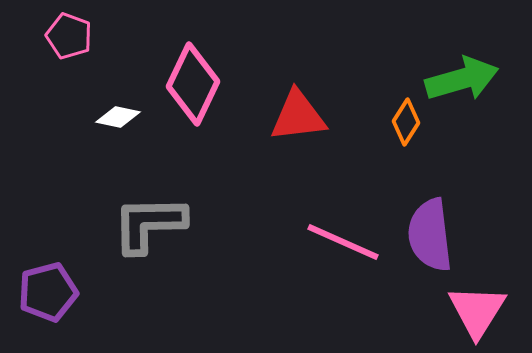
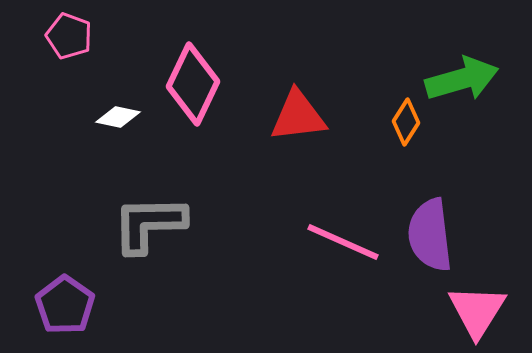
purple pentagon: moved 17 px right, 13 px down; rotated 22 degrees counterclockwise
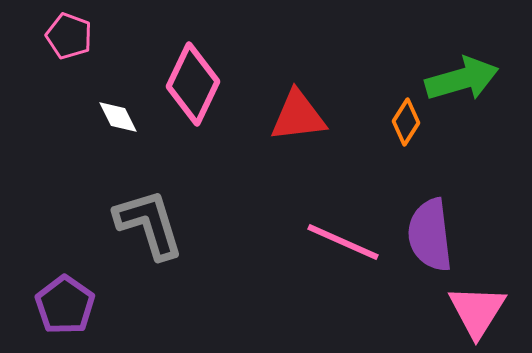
white diamond: rotated 51 degrees clockwise
gray L-shape: rotated 74 degrees clockwise
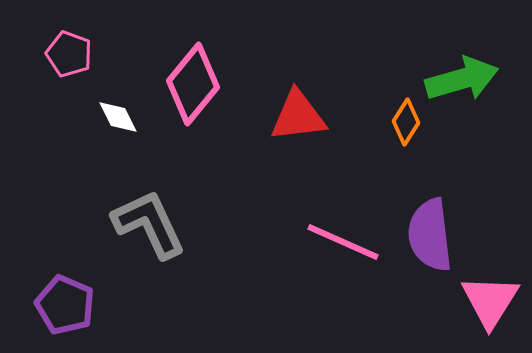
pink pentagon: moved 18 px down
pink diamond: rotated 14 degrees clockwise
gray L-shape: rotated 8 degrees counterclockwise
purple pentagon: rotated 12 degrees counterclockwise
pink triangle: moved 13 px right, 10 px up
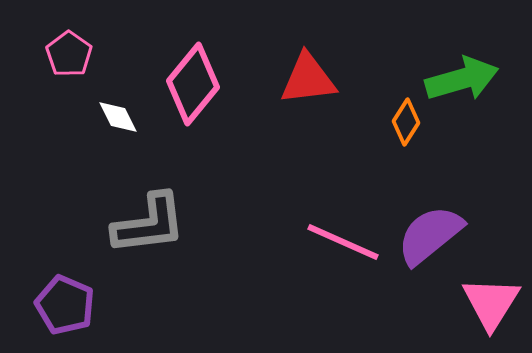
pink pentagon: rotated 15 degrees clockwise
red triangle: moved 10 px right, 37 px up
gray L-shape: rotated 108 degrees clockwise
purple semicircle: rotated 58 degrees clockwise
pink triangle: moved 1 px right, 2 px down
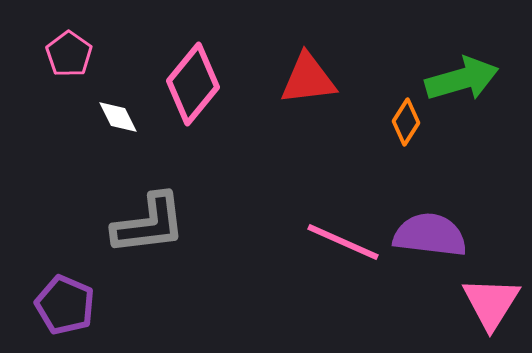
purple semicircle: rotated 46 degrees clockwise
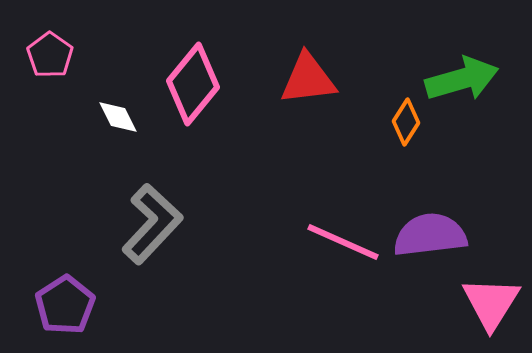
pink pentagon: moved 19 px left, 1 px down
gray L-shape: moved 3 px right; rotated 40 degrees counterclockwise
purple semicircle: rotated 14 degrees counterclockwise
purple pentagon: rotated 16 degrees clockwise
